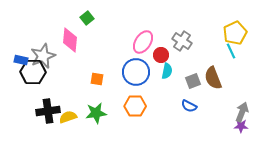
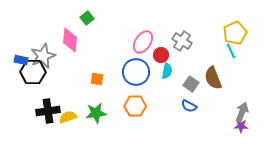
gray square: moved 2 px left, 3 px down; rotated 35 degrees counterclockwise
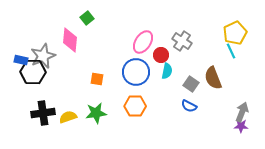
black cross: moved 5 px left, 2 px down
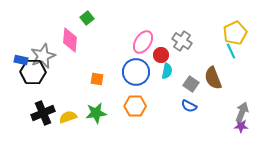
black cross: rotated 15 degrees counterclockwise
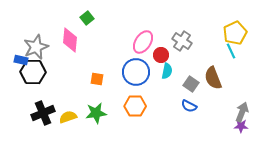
gray star: moved 7 px left, 9 px up
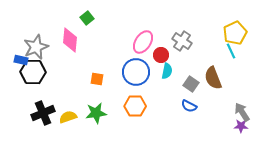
gray arrow: rotated 54 degrees counterclockwise
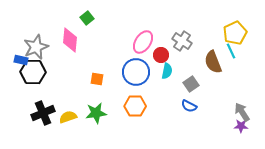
brown semicircle: moved 16 px up
gray square: rotated 21 degrees clockwise
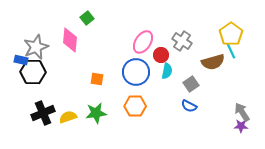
yellow pentagon: moved 4 px left, 1 px down; rotated 10 degrees counterclockwise
brown semicircle: rotated 85 degrees counterclockwise
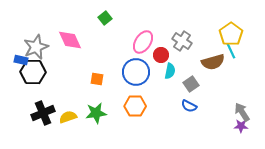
green square: moved 18 px right
pink diamond: rotated 30 degrees counterclockwise
cyan semicircle: moved 3 px right
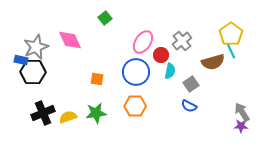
gray cross: rotated 18 degrees clockwise
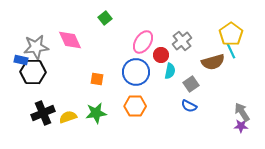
gray star: rotated 15 degrees clockwise
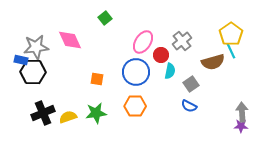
gray arrow: rotated 30 degrees clockwise
